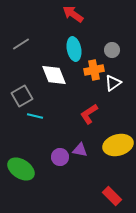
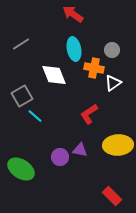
orange cross: moved 2 px up; rotated 24 degrees clockwise
cyan line: rotated 28 degrees clockwise
yellow ellipse: rotated 12 degrees clockwise
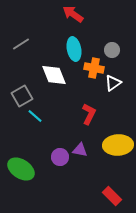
red L-shape: rotated 150 degrees clockwise
